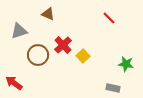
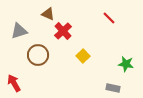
red cross: moved 14 px up
red arrow: rotated 24 degrees clockwise
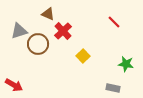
red line: moved 5 px right, 4 px down
brown circle: moved 11 px up
red arrow: moved 2 px down; rotated 150 degrees clockwise
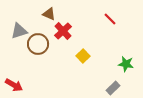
brown triangle: moved 1 px right
red line: moved 4 px left, 3 px up
gray rectangle: rotated 56 degrees counterclockwise
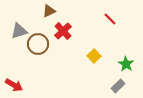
brown triangle: moved 3 px up; rotated 48 degrees counterclockwise
yellow square: moved 11 px right
green star: rotated 21 degrees clockwise
gray rectangle: moved 5 px right, 2 px up
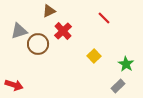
red line: moved 6 px left, 1 px up
red arrow: rotated 12 degrees counterclockwise
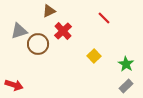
gray rectangle: moved 8 px right
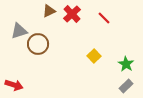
red cross: moved 9 px right, 17 px up
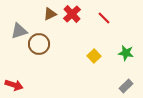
brown triangle: moved 1 px right, 3 px down
brown circle: moved 1 px right
green star: moved 11 px up; rotated 21 degrees counterclockwise
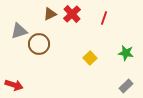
red line: rotated 64 degrees clockwise
yellow square: moved 4 px left, 2 px down
